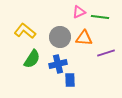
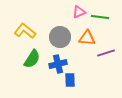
orange triangle: moved 3 px right
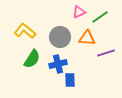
green line: rotated 42 degrees counterclockwise
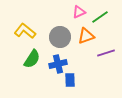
orange triangle: moved 1 px left, 2 px up; rotated 24 degrees counterclockwise
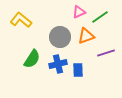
yellow L-shape: moved 4 px left, 11 px up
blue rectangle: moved 8 px right, 10 px up
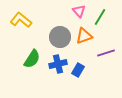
pink triangle: moved 1 px up; rotated 48 degrees counterclockwise
green line: rotated 24 degrees counterclockwise
orange triangle: moved 2 px left
blue rectangle: rotated 32 degrees clockwise
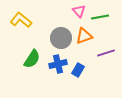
green line: rotated 48 degrees clockwise
gray circle: moved 1 px right, 1 px down
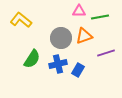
pink triangle: rotated 48 degrees counterclockwise
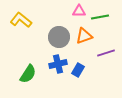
gray circle: moved 2 px left, 1 px up
green semicircle: moved 4 px left, 15 px down
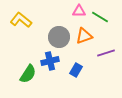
green line: rotated 42 degrees clockwise
blue cross: moved 8 px left, 3 px up
blue rectangle: moved 2 px left
